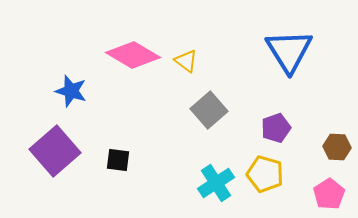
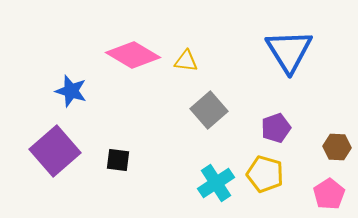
yellow triangle: rotated 30 degrees counterclockwise
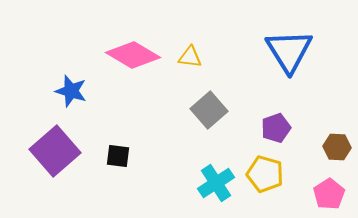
yellow triangle: moved 4 px right, 4 px up
black square: moved 4 px up
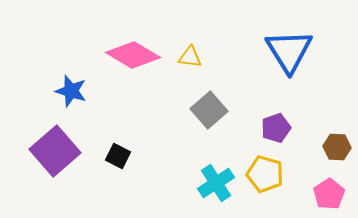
black square: rotated 20 degrees clockwise
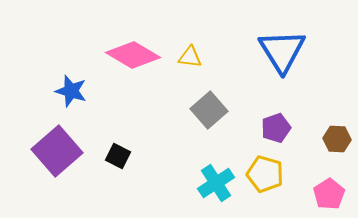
blue triangle: moved 7 px left
brown hexagon: moved 8 px up
purple square: moved 2 px right
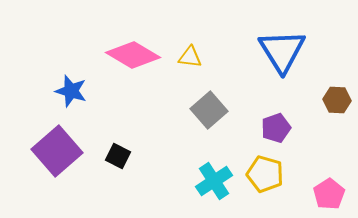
brown hexagon: moved 39 px up
cyan cross: moved 2 px left, 2 px up
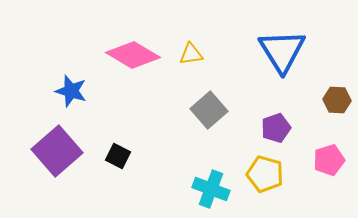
yellow triangle: moved 1 px right, 3 px up; rotated 15 degrees counterclockwise
cyan cross: moved 3 px left, 8 px down; rotated 36 degrees counterclockwise
pink pentagon: moved 34 px up; rotated 16 degrees clockwise
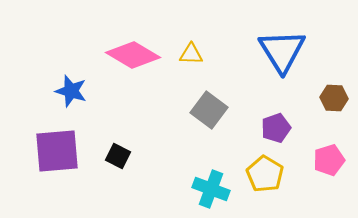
yellow triangle: rotated 10 degrees clockwise
brown hexagon: moved 3 px left, 2 px up
gray square: rotated 12 degrees counterclockwise
purple square: rotated 36 degrees clockwise
yellow pentagon: rotated 15 degrees clockwise
